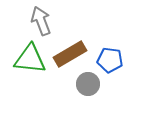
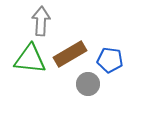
gray arrow: rotated 24 degrees clockwise
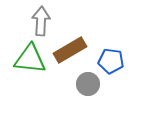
brown rectangle: moved 4 px up
blue pentagon: moved 1 px right, 1 px down
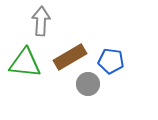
brown rectangle: moved 7 px down
green triangle: moved 5 px left, 4 px down
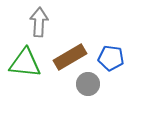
gray arrow: moved 2 px left, 1 px down
blue pentagon: moved 3 px up
